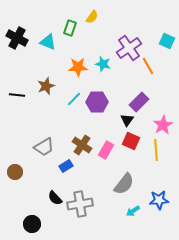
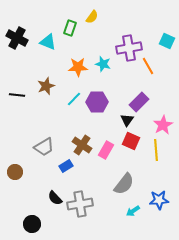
purple cross: rotated 25 degrees clockwise
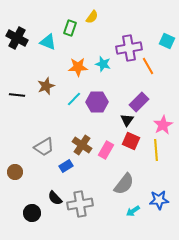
black circle: moved 11 px up
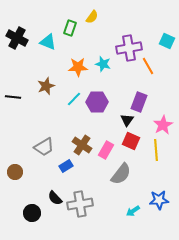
black line: moved 4 px left, 2 px down
purple rectangle: rotated 24 degrees counterclockwise
gray semicircle: moved 3 px left, 10 px up
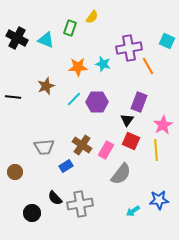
cyan triangle: moved 2 px left, 2 px up
gray trapezoid: rotated 25 degrees clockwise
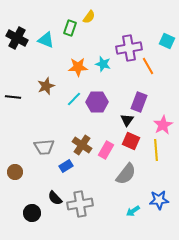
yellow semicircle: moved 3 px left
gray semicircle: moved 5 px right
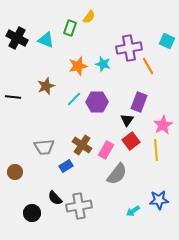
orange star: moved 1 px up; rotated 12 degrees counterclockwise
red square: rotated 30 degrees clockwise
gray semicircle: moved 9 px left
gray cross: moved 1 px left, 2 px down
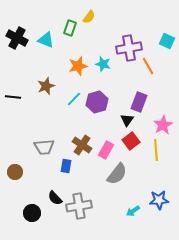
purple hexagon: rotated 15 degrees counterclockwise
blue rectangle: rotated 48 degrees counterclockwise
